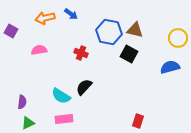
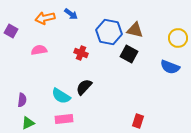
blue semicircle: rotated 144 degrees counterclockwise
purple semicircle: moved 2 px up
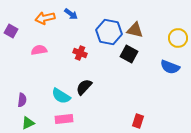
red cross: moved 1 px left
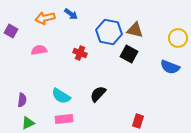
black semicircle: moved 14 px right, 7 px down
